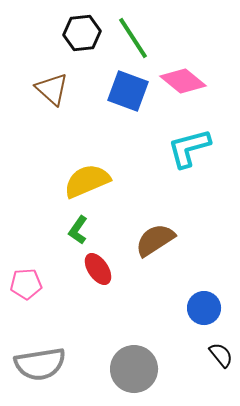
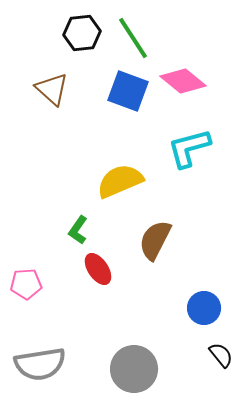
yellow semicircle: moved 33 px right
brown semicircle: rotated 30 degrees counterclockwise
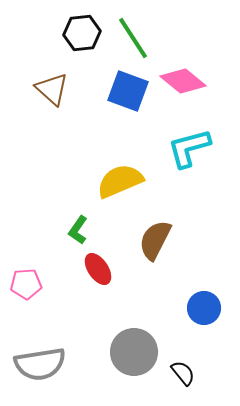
black semicircle: moved 38 px left, 18 px down
gray circle: moved 17 px up
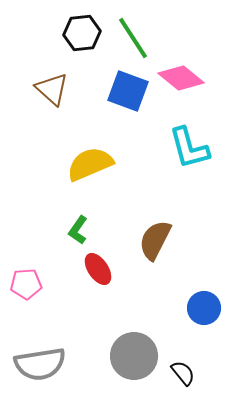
pink diamond: moved 2 px left, 3 px up
cyan L-shape: rotated 90 degrees counterclockwise
yellow semicircle: moved 30 px left, 17 px up
gray circle: moved 4 px down
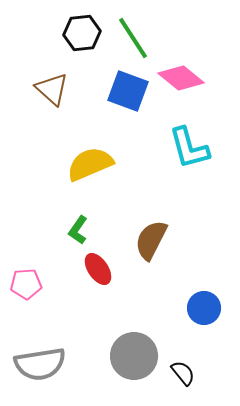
brown semicircle: moved 4 px left
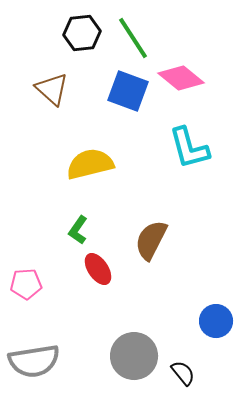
yellow semicircle: rotated 9 degrees clockwise
blue circle: moved 12 px right, 13 px down
gray semicircle: moved 6 px left, 3 px up
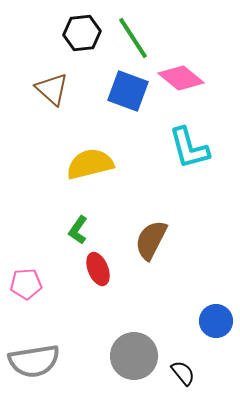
red ellipse: rotated 12 degrees clockwise
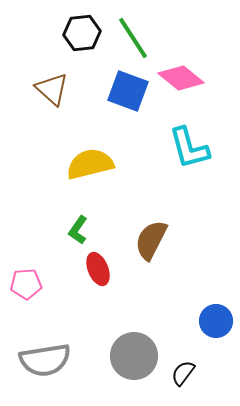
gray semicircle: moved 11 px right, 1 px up
black semicircle: rotated 104 degrees counterclockwise
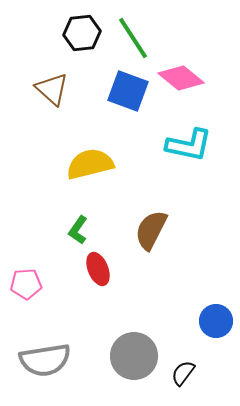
cyan L-shape: moved 3 px up; rotated 63 degrees counterclockwise
brown semicircle: moved 10 px up
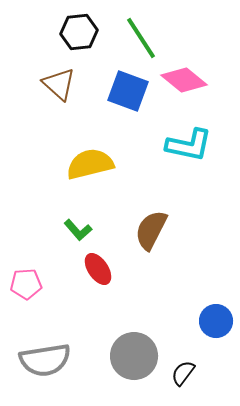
black hexagon: moved 3 px left, 1 px up
green line: moved 8 px right
pink diamond: moved 3 px right, 2 px down
brown triangle: moved 7 px right, 5 px up
green L-shape: rotated 76 degrees counterclockwise
red ellipse: rotated 12 degrees counterclockwise
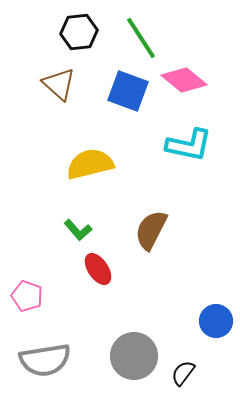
pink pentagon: moved 1 px right, 12 px down; rotated 24 degrees clockwise
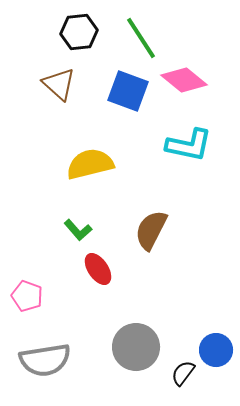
blue circle: moved 29 px down
gray circle: moved 2 px right, 9 px up
